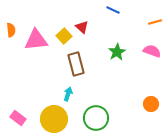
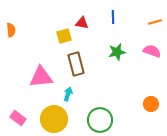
blue line: moved 7 px down; rotated 64 degrees clockwise
red triangle: moved 4 px up; rotated 32 degrees counterclockwise
yellow square: rotated 28 degrees clockwise
pink triangle: moved 5 px right, 37 px down
green star: rotated 18 degrees clockwise
green circle: moved 4 px right, 2 px down
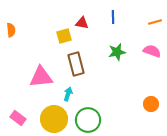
green circle: moved 12 px left
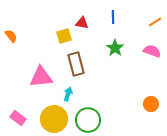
orange line: rotated 16 degrees counterclockwise
orange semicircle: moved 6 px down; rotated 32 degrees counterclockwise
green star: moved 2 px left, 4 px up; rotated 24 degrees counterclockwise
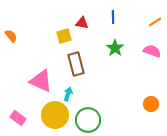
pink triangle: moved 4 px down; rotated 30 degrees clockwise
yellow circle: moved 1 px right, 4 px up
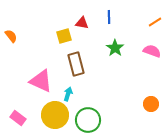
blue line: moved 4 px left
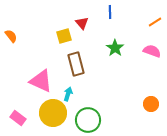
blue line: moved 1 px right, 5 px up
red triangle: rotated 40 degrees clockwise
yellow circle: moved 2 px left, 2 px up
